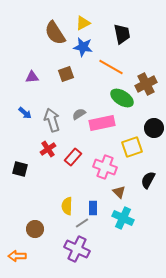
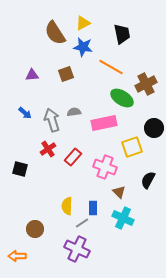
purple triangle: moved 2 px up
gray semicircle: moved 5 px left, 2 px up; rotated 24 degrees clockwise
pink rectangle: moved 2 px right
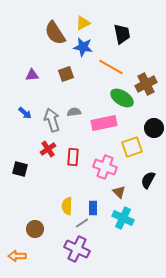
red rectangle: rotated 36 degrees counterclockwise
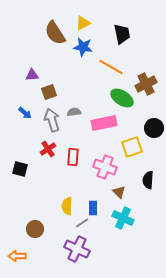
brown square: moved 17 px left, 18 px down
black semicircle: rotated 24 degrees counterclockwise
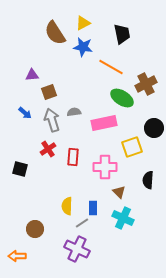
pink cross: rotated 20 degrees counterclockwise
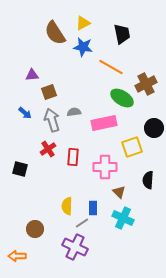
purple cross: moved 2 px left, 2 px up
